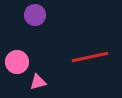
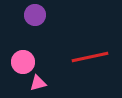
pink circle: moved 6 px right
pink triangle: moved 1 px down
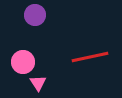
pink triangle: rotated 48 degrees counterclockwise
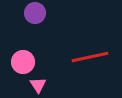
purple circle: moved 2 px up
pink triangle: moved 2 px down
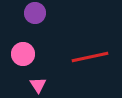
pink circle: moved 8 px up
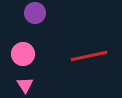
red line: moved 1 px left, 1 px up
pink triangle: moved 13 px left
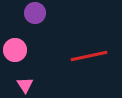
pink circle: moved 8 px left, 4 px up
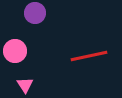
pink circle: moved 1 px down
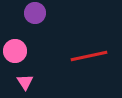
pink triangle: moved 3 px up
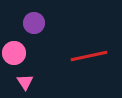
purple circle: moved 1 px left, 10 px down
pink circle: moved 1 px left, 2 px down
